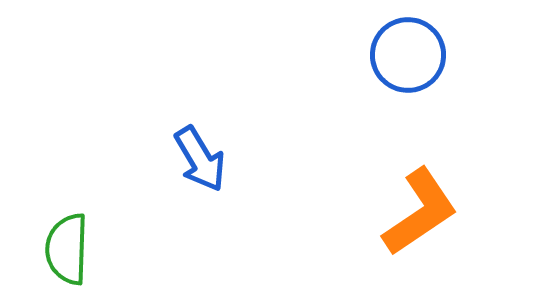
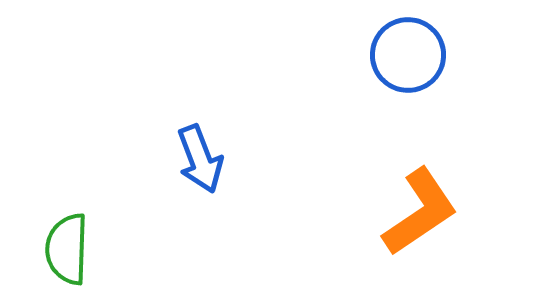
blue arrow: rotated 10 degrees clockwise
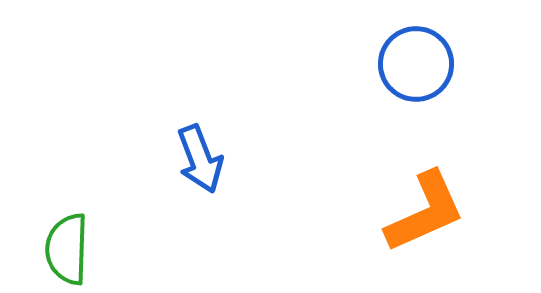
blue circle: moved 8 px right, 9 px down
orange L-shape: moved 5 px right; rotated 10 degrees clockwise
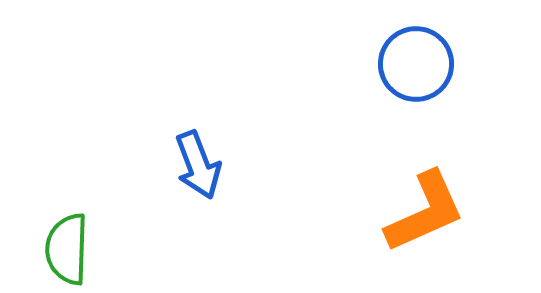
blue arrow: moved 2 px left, 6 px down
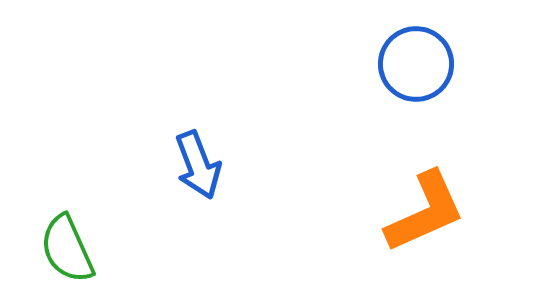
green semicircle: rotated 26 degrees counterclockwise
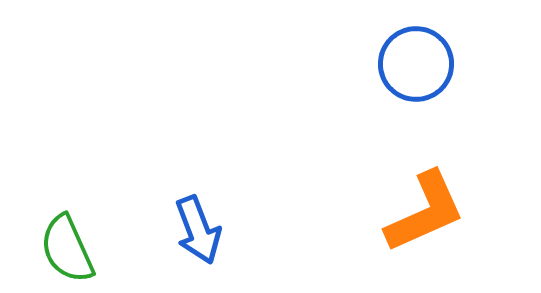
blue arrow: moved 65 px down
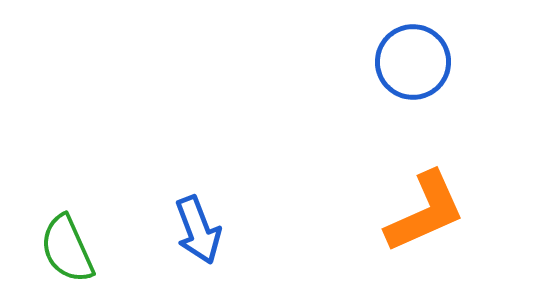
blue circle: moved 3 px left, 2 px up
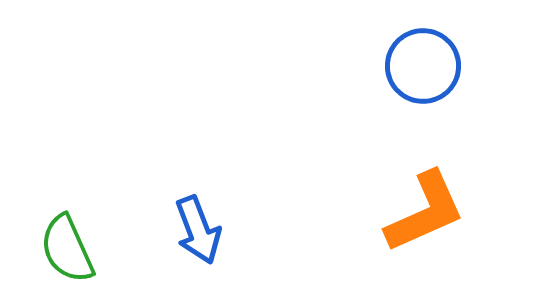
blue circle: moved 10 px right, 4 px down
